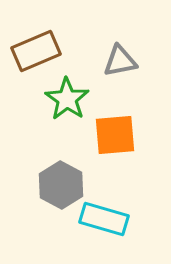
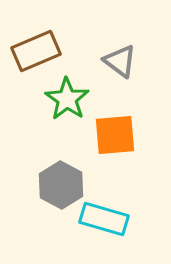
gray triangle: rotated 48 degrees clockwise
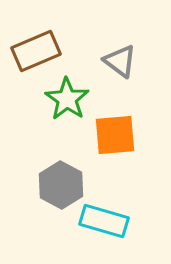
cyan rectangle: moved 2 px down
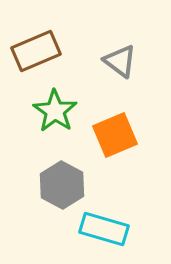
green star: moved 12 px left, 12 px down
orange square: rotated 18 degrees counterclockwise
gray hexagon: moved 1 px right
cyan rectangle: moved 8 px down
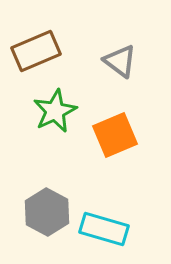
green star: rotated 12 degrees clockwise
gray hexagon: moved 15 px left, 27 px down
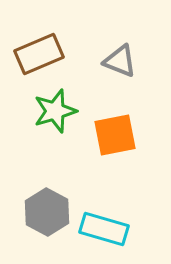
brown rectangle: moved 3 px right, 3 px down
gray triangle: rotated 15 degrees counterclockwise
green star: rotated 9 degrees clockwise
orange square: rotated 12 degrees clockwise
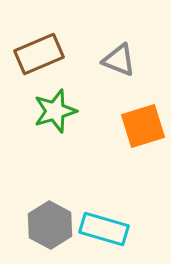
gray triangle: moved 1 px left, 1 px up
orange square: moved 28 px right, 9 px up; rotated 6 degrees counterclockwise
gray hexagon: moved 3 px right, 13 px down
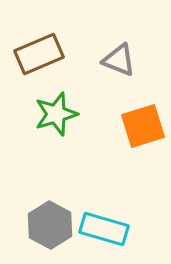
green star: moved 1 px right, 3 px down
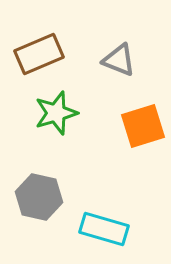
green star: moved 1 px up
gray hexagon: moved 11 px left, 28 px up; rotated 15 degrees counterclockwise
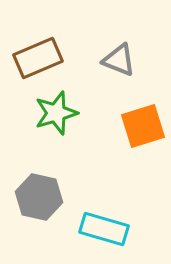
brown rectangle: moved 1 px left, 4 px down
